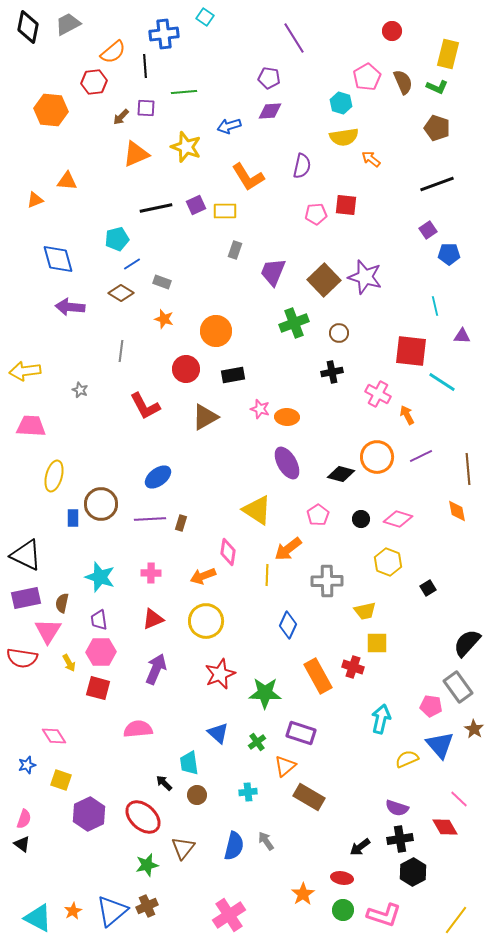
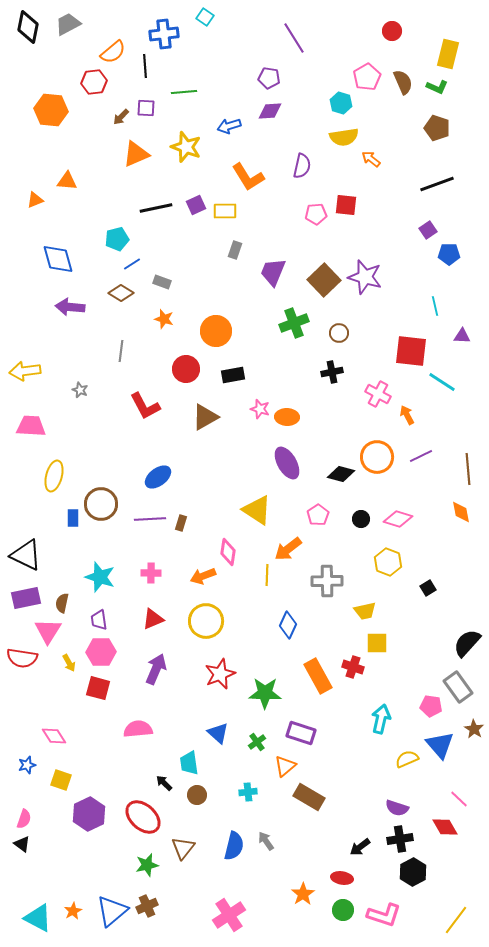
orange diamond at (457, 511): moved 4 px right, 1 px down
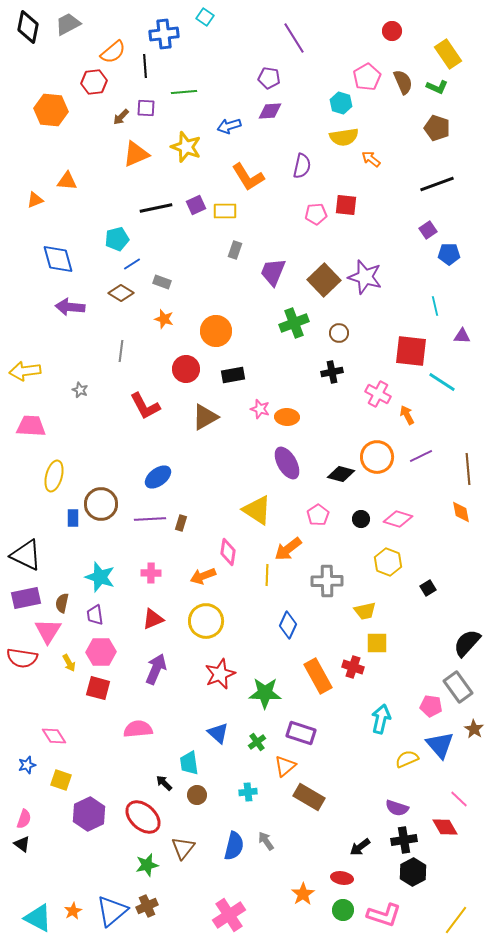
yellow rectangle at (448, 54): rotated 48 degrees counterclockwise
purple trapezoid at (99, 620): moved 4 px left, 5 px up
black cross at (400, 839): moved 4 px right, 1 px down
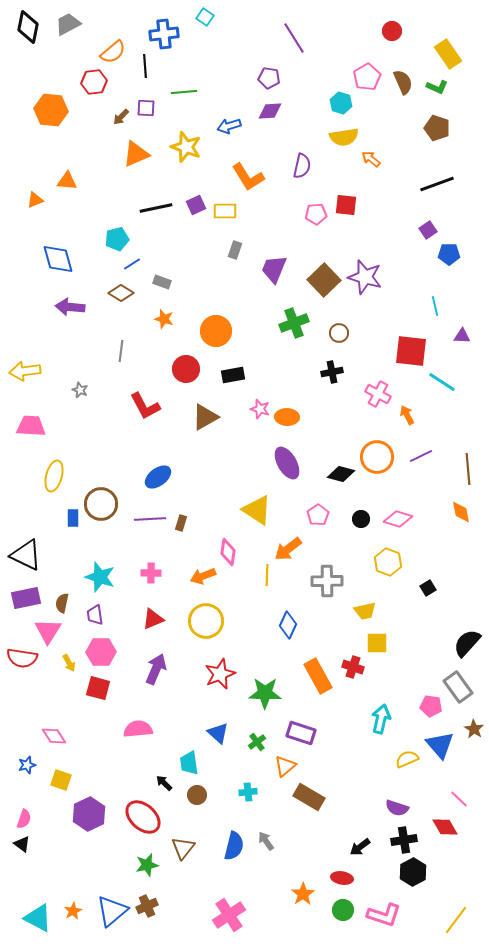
purple trapezoid at (273, 272): moved 1 px right, 3 px up
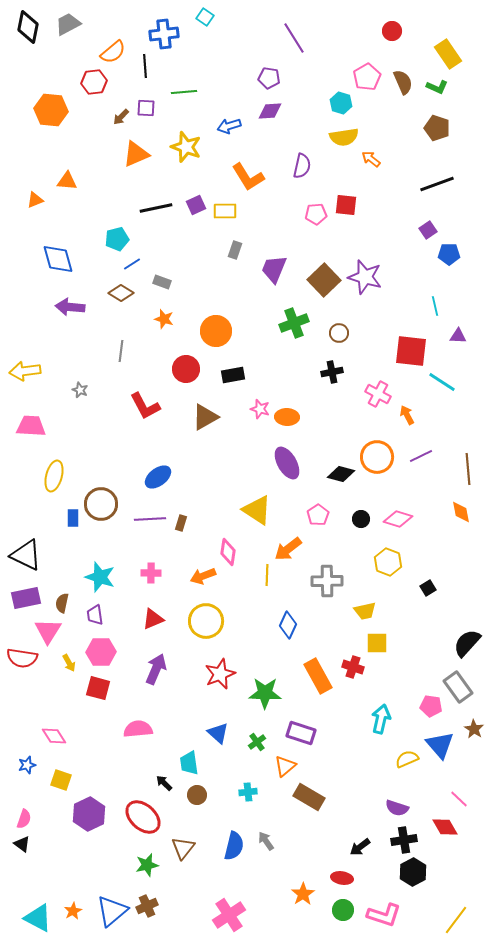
purple triangle at (462, 336): moved 4 px left
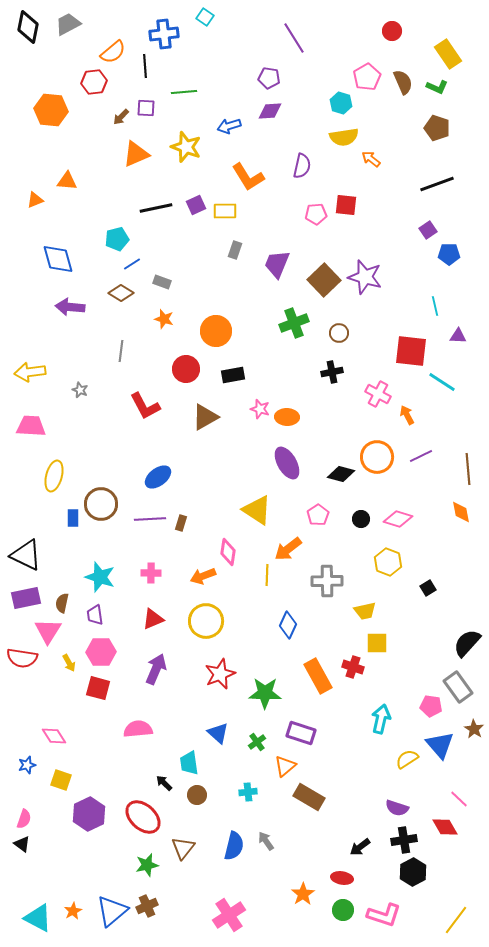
purple trapezoid at (274, 269): moved 3 px right, 5 px up
yellow arrow at (25, 371): moved 5 px right, 1 px down
yellow semicircle at (407, 759): rotated 10 degrees counterclockwise
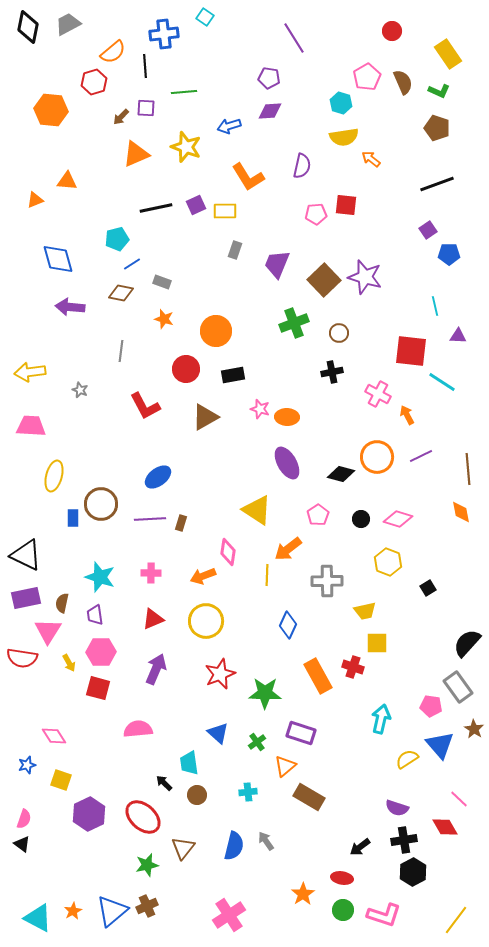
red hexagon at (94, 82): rotated 10 degrees counterclockwise
green L-shape at (437, 87): moved 2 px right, 4 px down
brown diamond at (121, 293): rotated 20 degrees counterclockwise
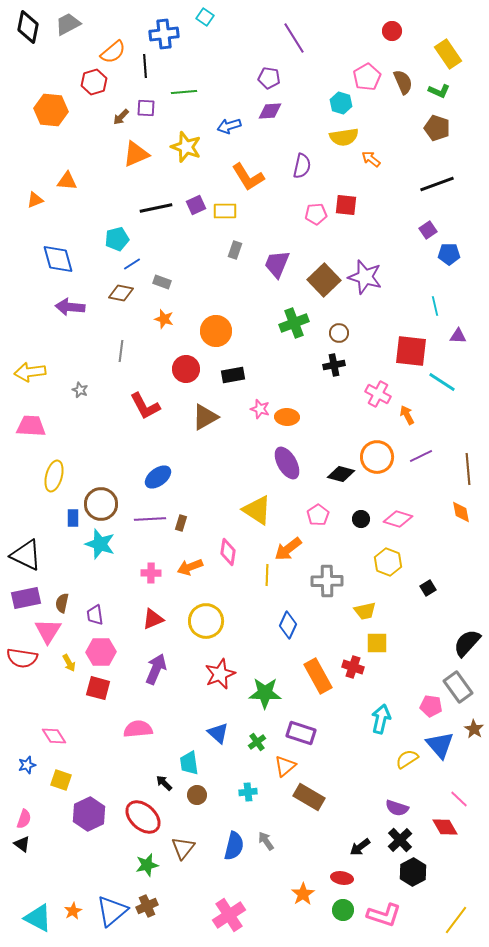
black cross at (332, 372): moved 2 px right, 7 px up
orange arrow at (203, 576): moved 13 px left, 9 px up
cyan star at (100, 577): moved 33 px up
black cross at (404, 840): moved 4 px left; rotated 35 degrees counterclockwise
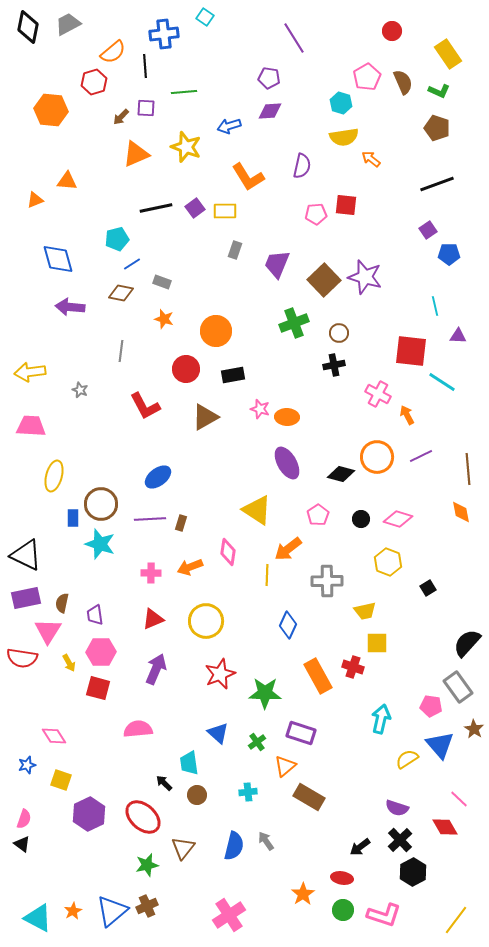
purple square at (196, 205): moved 1 px left, 3 px down; rotated 12 degrees counterclockwise
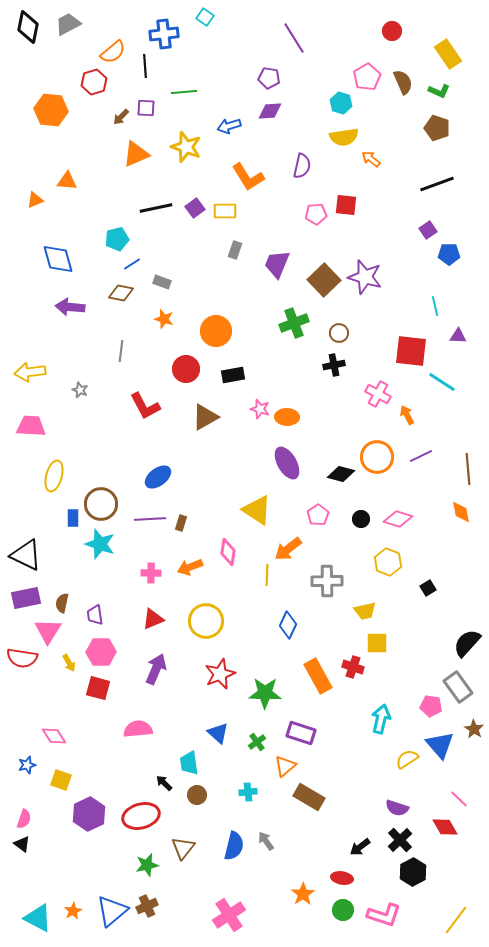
red ellipse at (143, 817): moved 2 px left, 1 px up; rotated 57 degrees counterclockwise
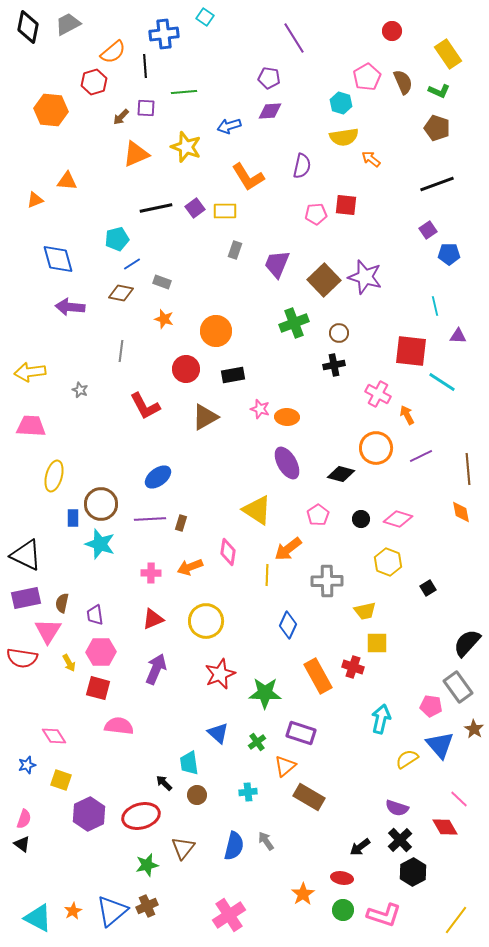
orange circle at (377, 457): moved 1 px left, 9 px up
pink semicircle at (138, 729): moved 19 px left, 3 px up; rotated 12 degrees clockwise
